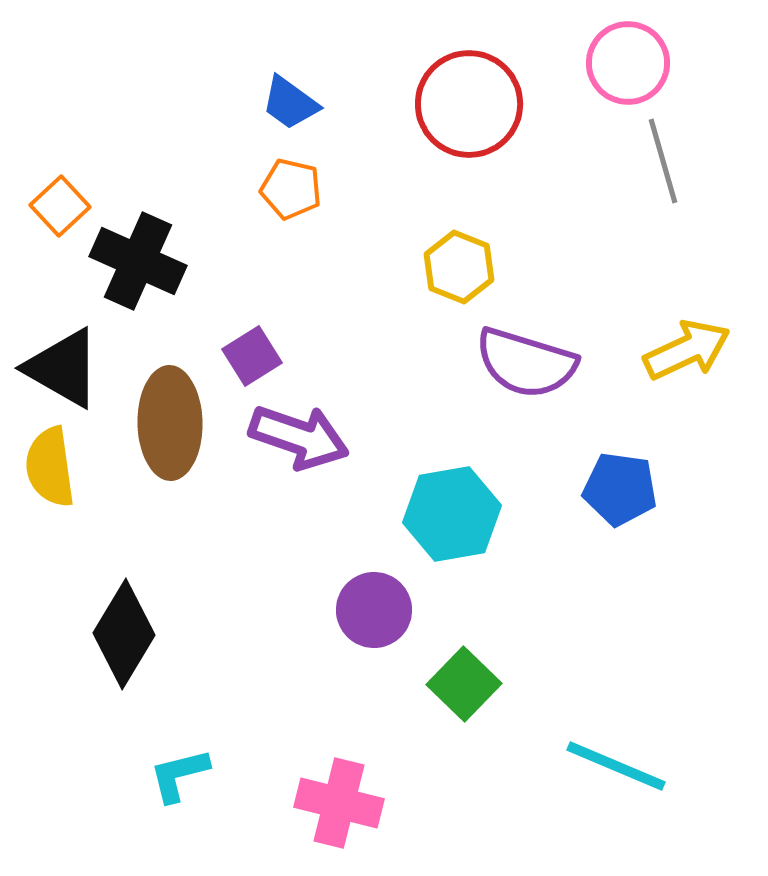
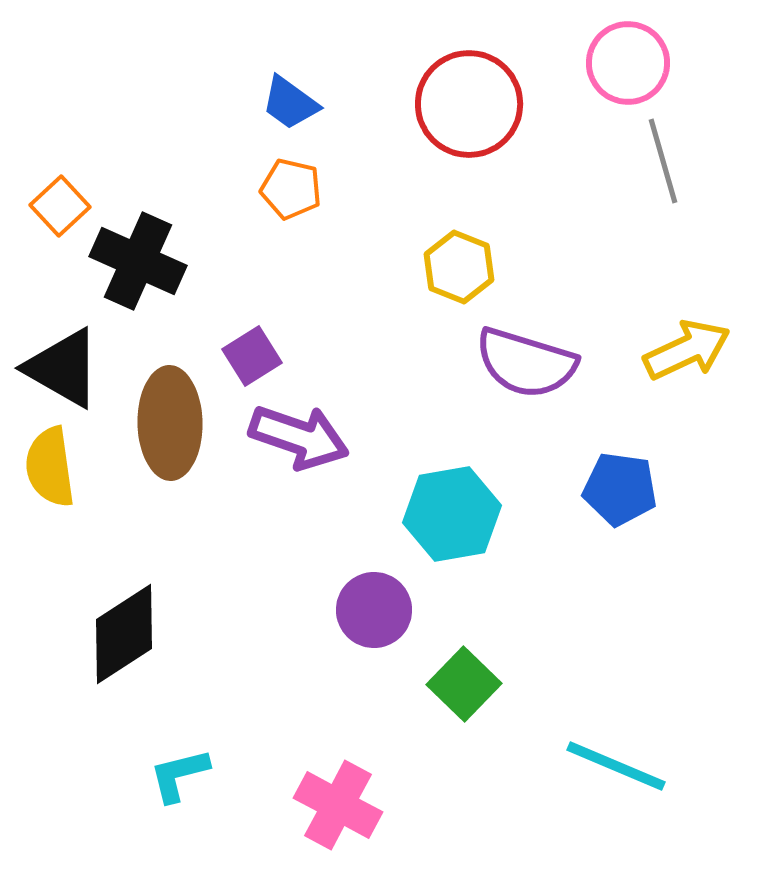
black diamond: rotated 26 degrees clockwise
pink cross: moved 1 px left, 2 px down; rotated 14 degrees clockwise
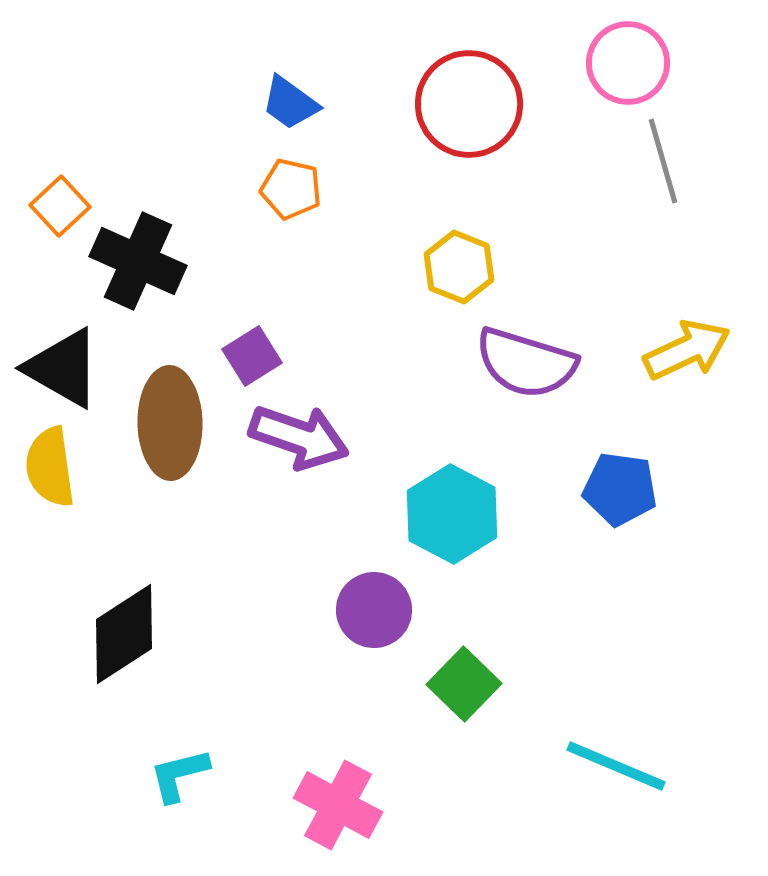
cyan hexagon: rotated 22 degrees counterclockwise
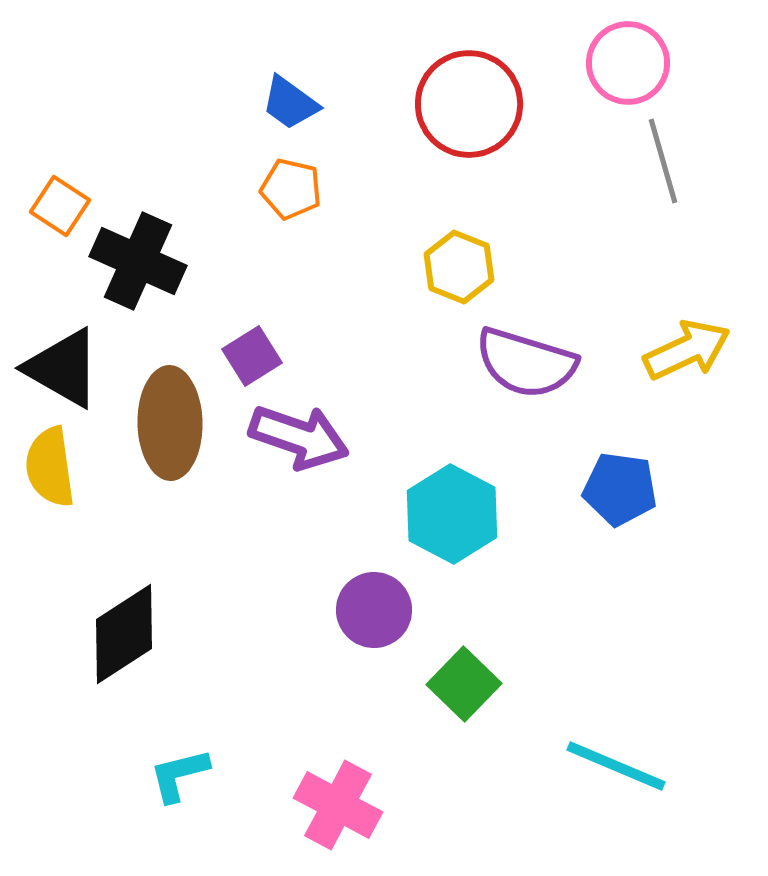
orange square: rotated 14 degrees counterclockwise
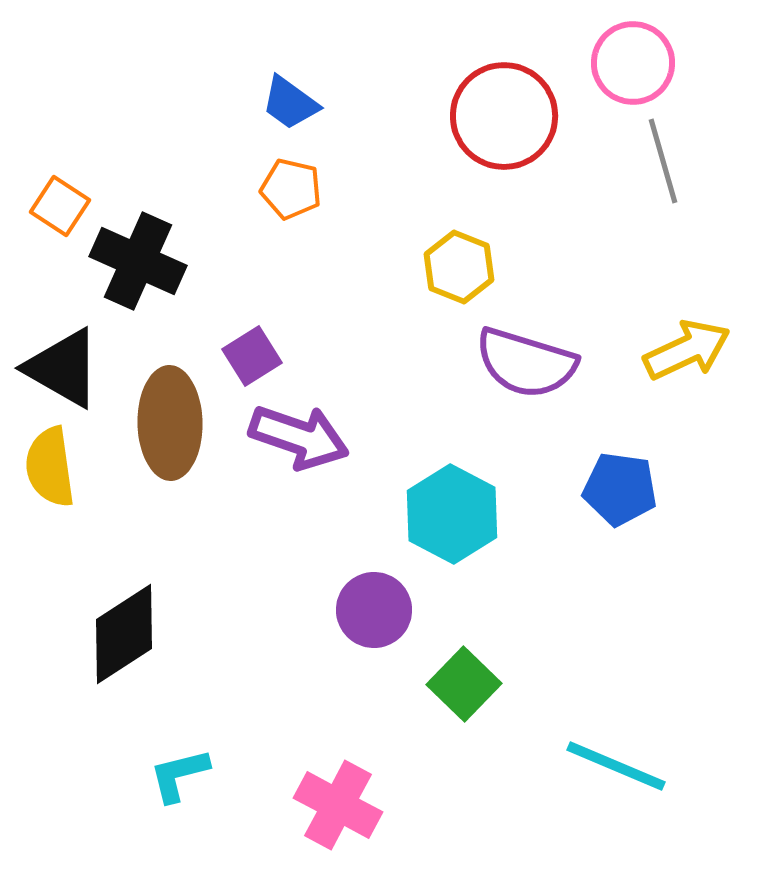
pink circle: moved 5 px right
red circle: moved 35 px right, 12 px down
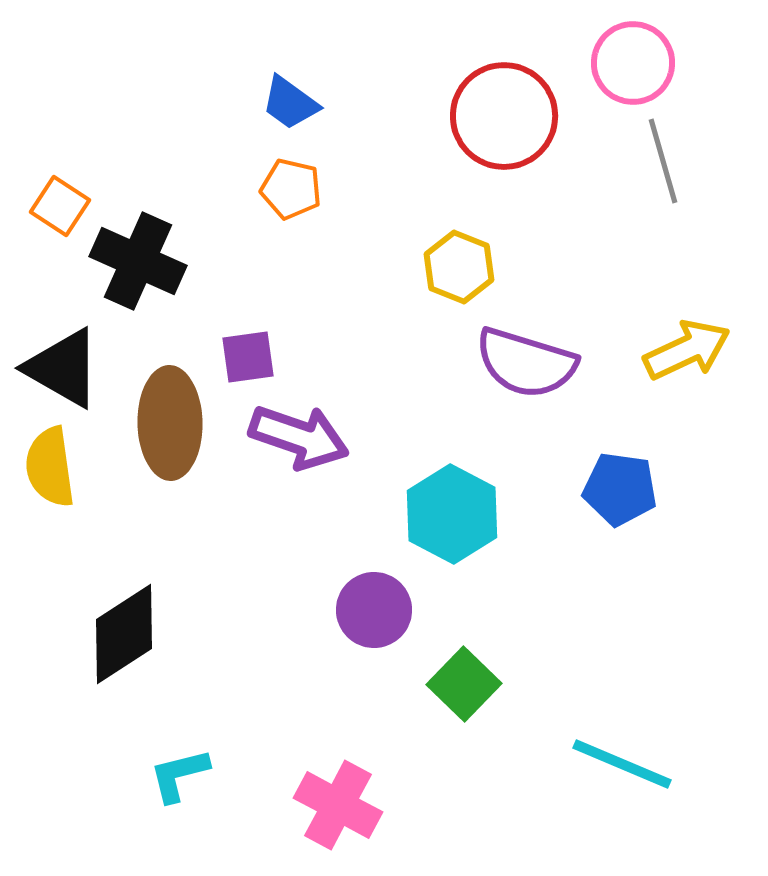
purple square: moved 4 px left, 1 px down; rotated 24 degrees clockwise
cyan line: moved 6 px right, 2 px up
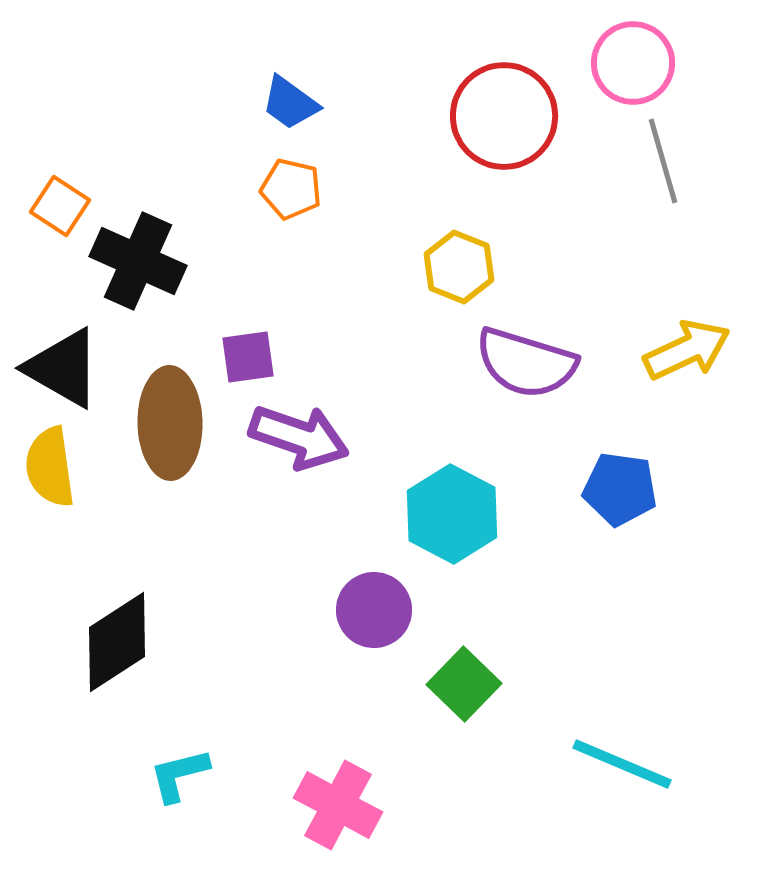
black diamond: moved 7 px left, 8 px down
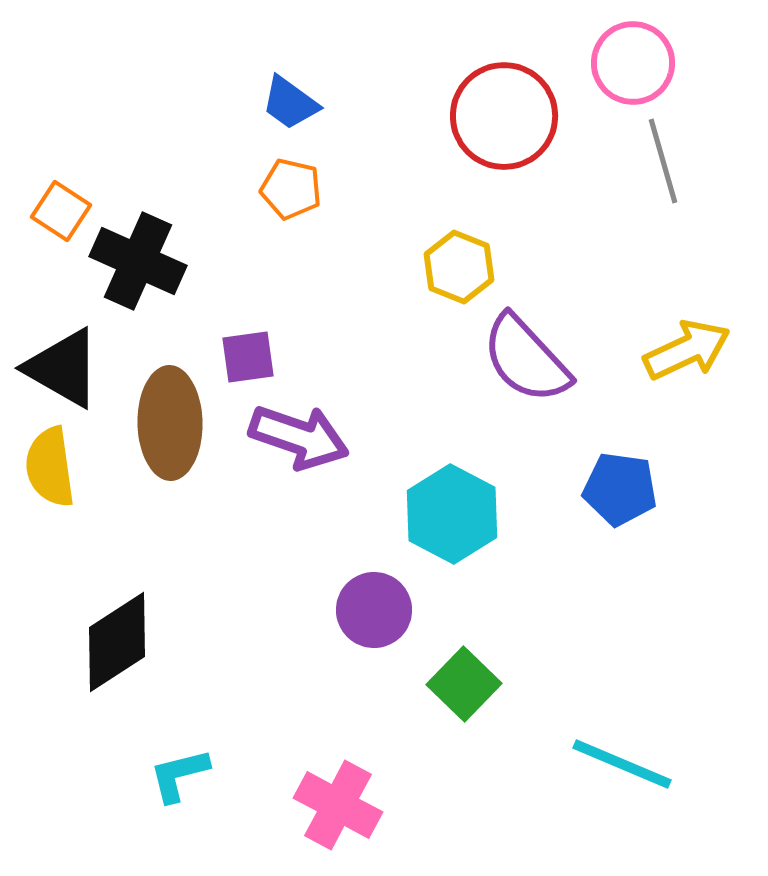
orange square: moved 1 px right, 5 px down
purple semicircle: moved 4 px up; rotated 30 degrees clockwise
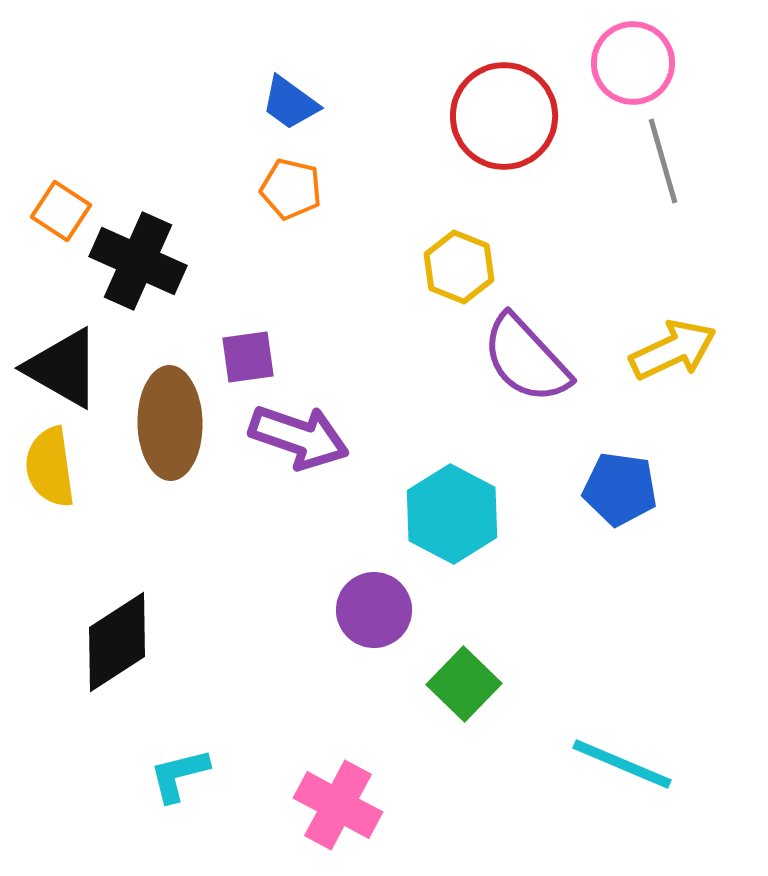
yellow arrow: moved 14 px left
